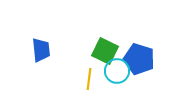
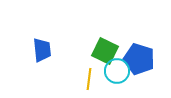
blue trapezoid: moved 1 px right
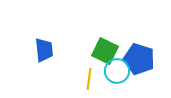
blue trapezoid: moved 2 px right
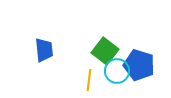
green square: rotated 12 degrees clockwise
blue pentagon: moved 6 px down
yellow line: moved 1 px down
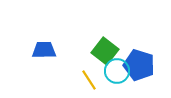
blue trapezoid: rotated 85 degrees counterclockwise
yellow line: rotated 40 degrees counterclockwise
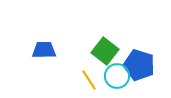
cyan circle: moved 5 px down
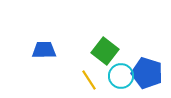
blue pentagon: moved 8 px right, 8 px down
cyan circle: moved 4 px right
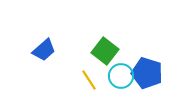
blue trapezoid: rotated 140 degrees clockwise
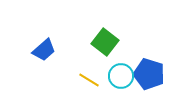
green square: moved 9 px up
blue pentagon: moved 2 px right, 1 px down
yellow line: rotated 25 degrees counterclockwise
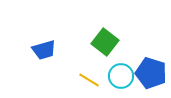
blue trapezoid: rotated 25 degrees clockwise
blue pentagon: moved 2 px right, 1 px up
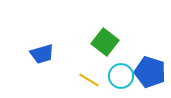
blue trapezoid: moved 2 px left, 4 px down
blue pentagon: moved 1 px left, 1 px up
